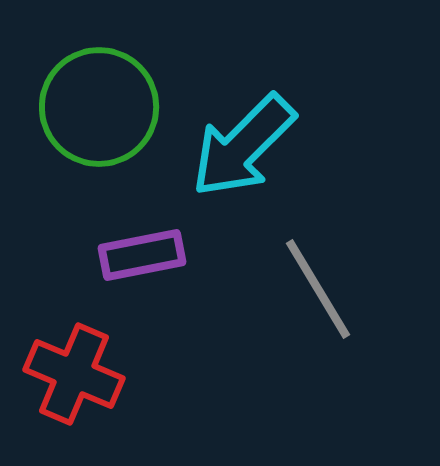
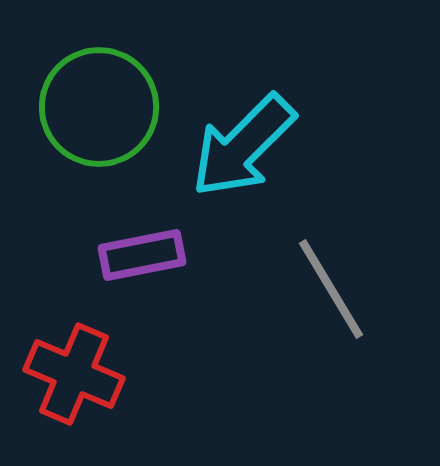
gray line: moved 13 px right
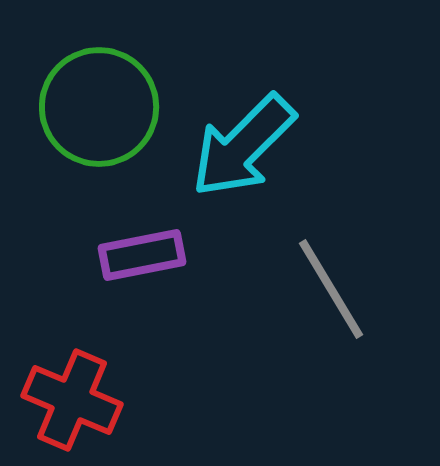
red cross: moved 2 px left, 26 px down
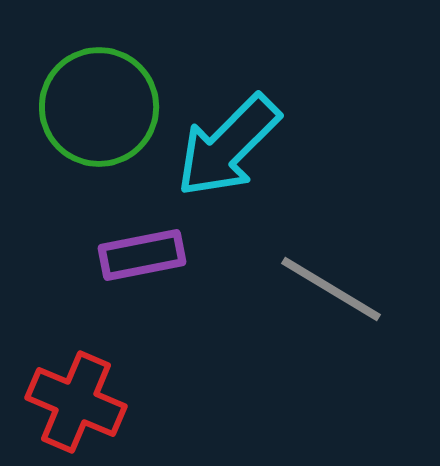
cyan arrow: moved 15 px left
gray line: rotated 28 degrees counterclockwise
red cross: moved 4 px right, 2 px down
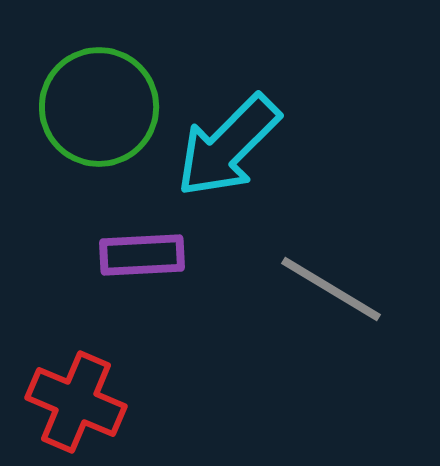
purple rectangle: rotated 8 degrees clockwise
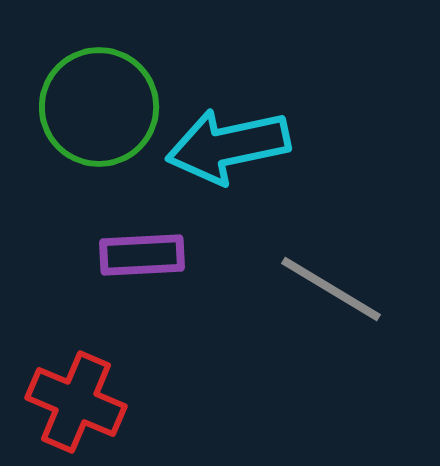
cyan arrow: rotated 33 degrees clockwise
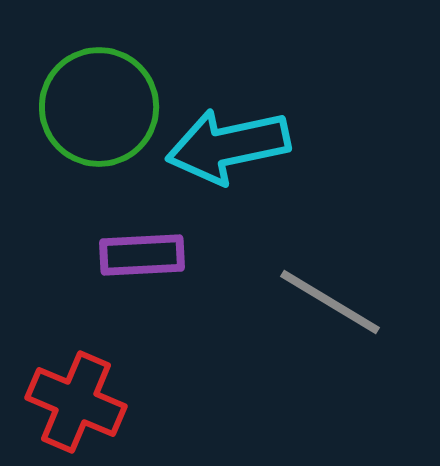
gray line: moved 1 px left, 13 px down
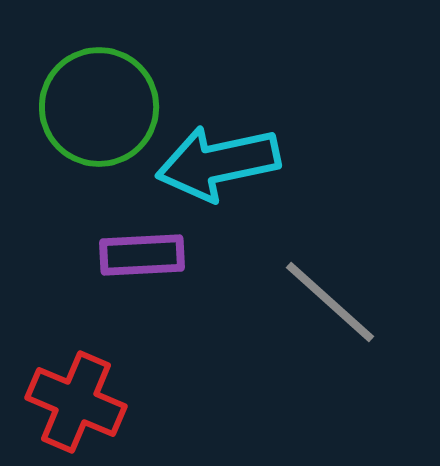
cyan arrow: moved 10 px left, 17 px down
gray line: rotated 11 degrees clockwise
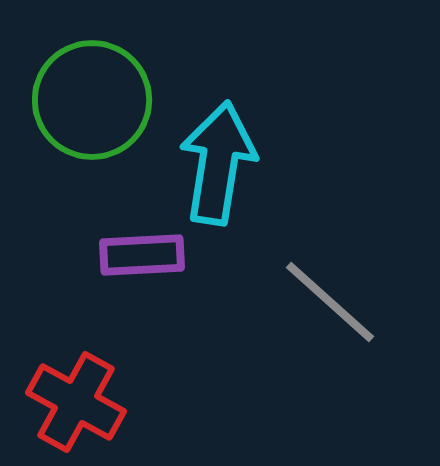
green circle: moved 7 px left, 7 px up
cyan arrow: rotated 111 degrees clockwise
red cross: rotated 6 degrees clockwise
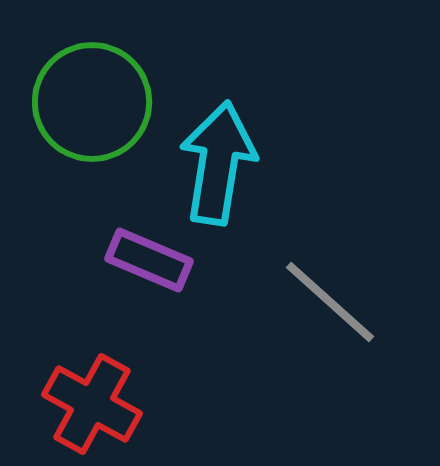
green circle: moved 2 px down
purple rectangle: moved 7 px right, 5 px down; rotated 26 degrees clockwise
red cross: moved 16 px right, 2 px down
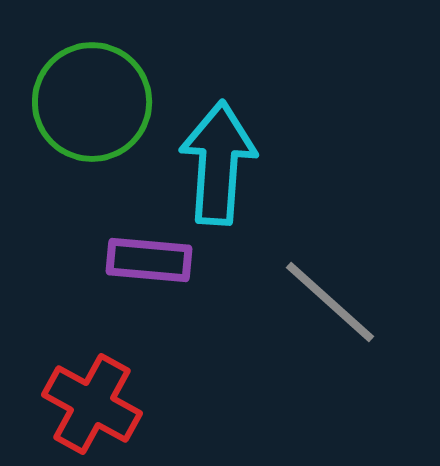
cyan arrow: rotated 5 degrees counterclockwise
purple rectangle: rotated 18 degrees counterclockwise
